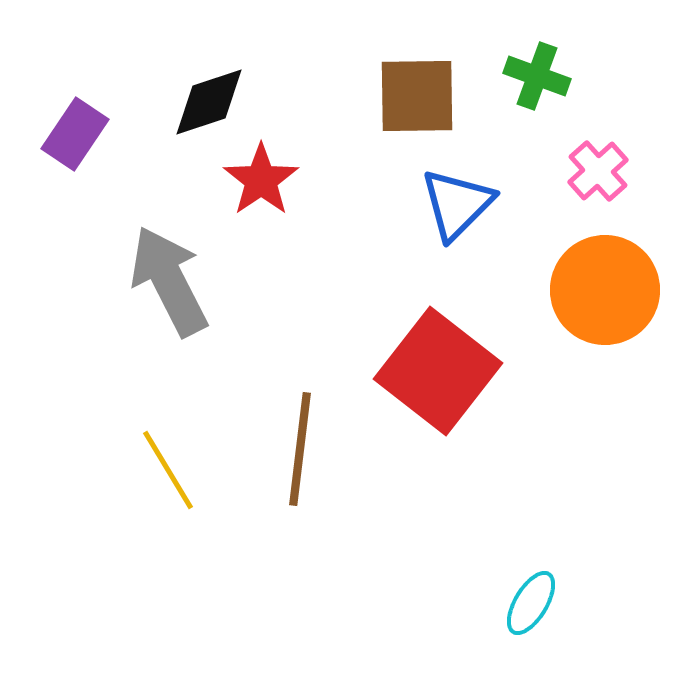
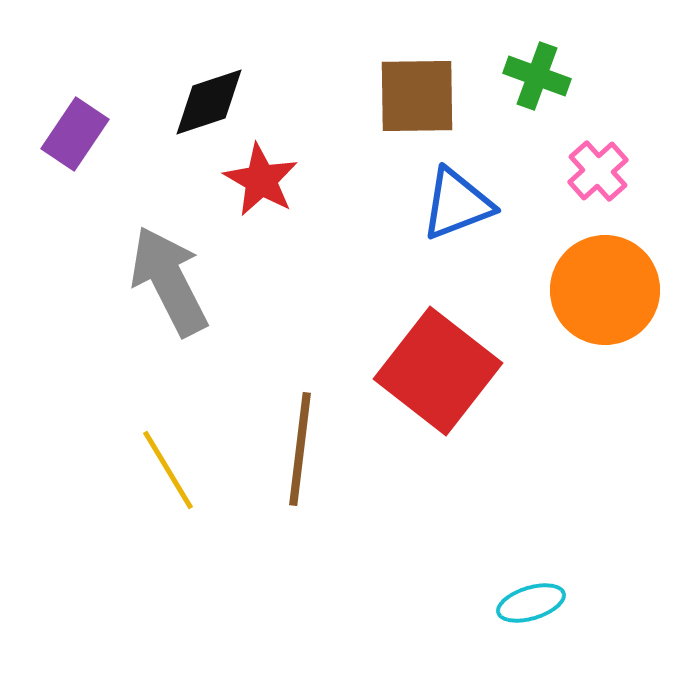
red star: rotated 8 degrees counterclockwise
blue triangle: rotated 24 degrees clockwise
cyan ellipse: rotated 42 degrees clockwise
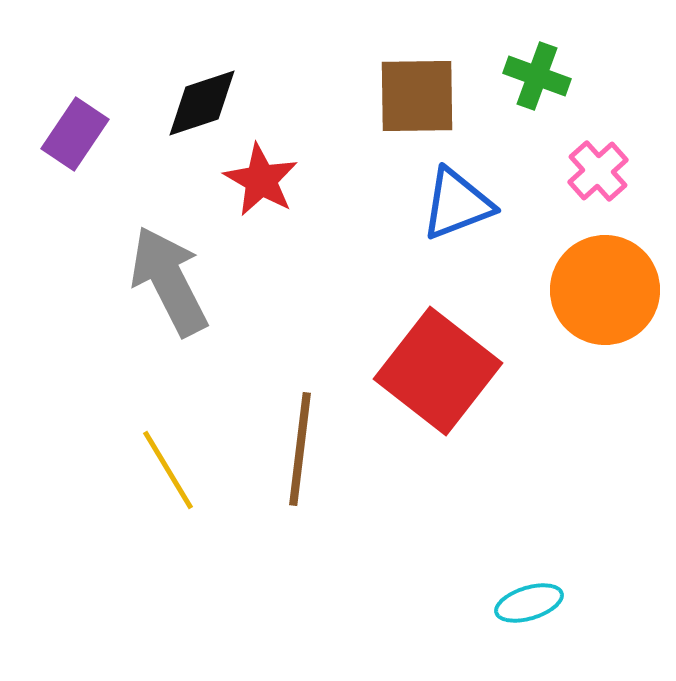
black diamond: moved 7 px left, 1 px down
cyan ellipse: moved 2 px left
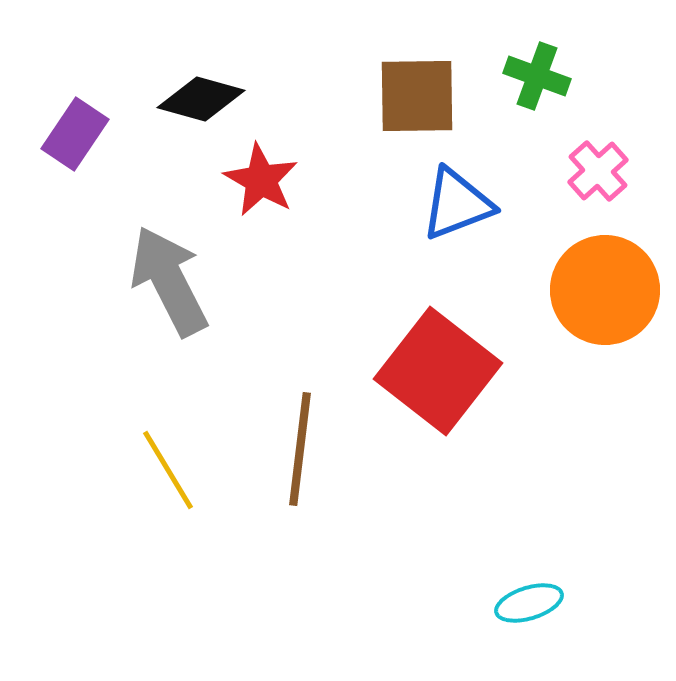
black diamond: moved 1 px left, 4 px up; rotated 34 degrees clockwise
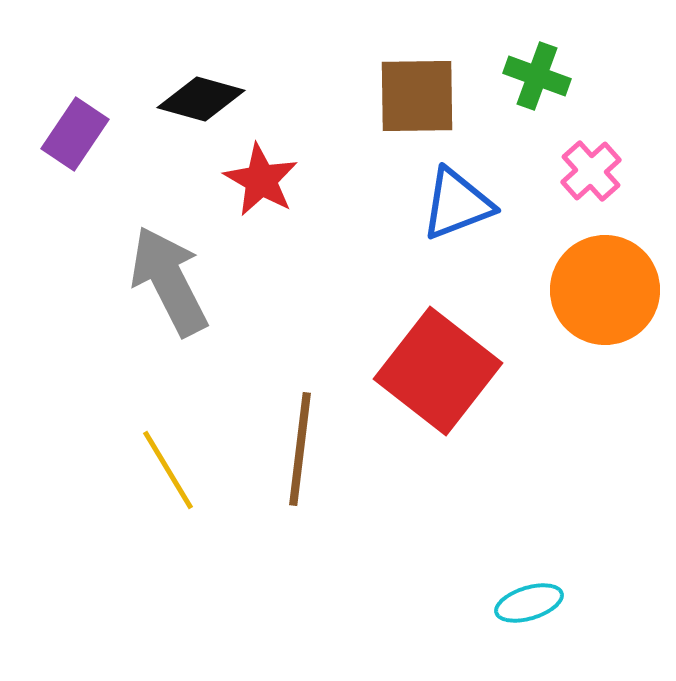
pink cross: moved 7 px left
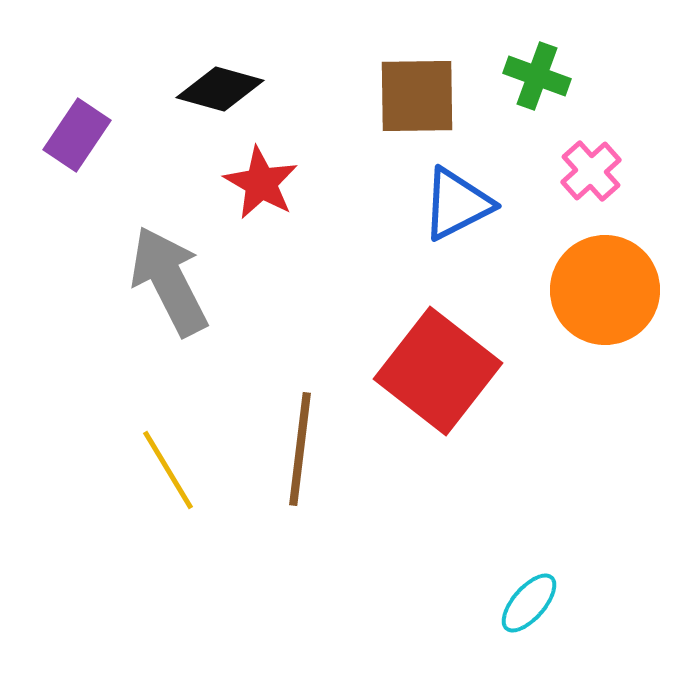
black diamond: moved 19 px right, 10 px up
purple rectangle: moved 2 px right, 1 px down
red star: moved 3 px down
blue triangle: rotated 6 degrees counterclockwise
cyan ellipse: rotated 32 degrees counterclockwise
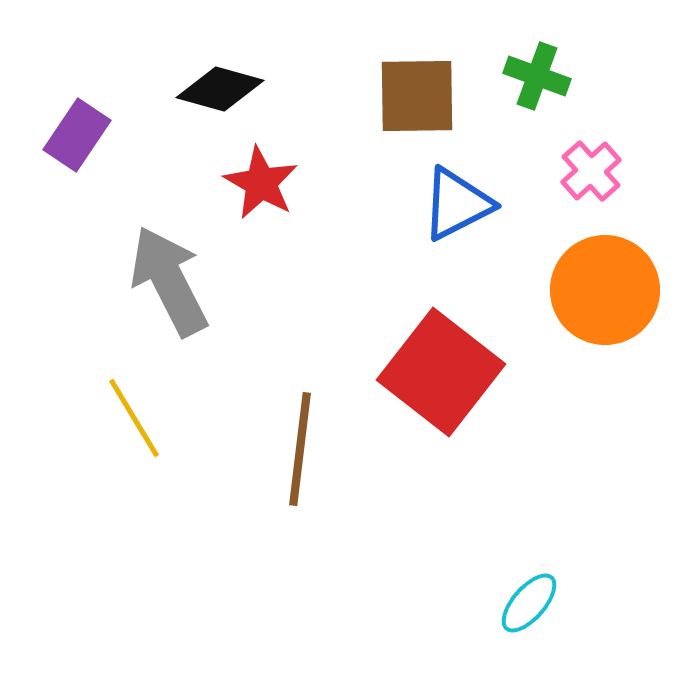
red square: moved 3 px right, 1 px down
yellow line: moved 34 px left, 52 px up
